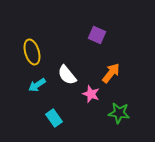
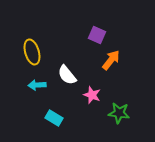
orange arrow: moved 13 px up
cyan arrow: rotated 30 degrees clockwise
pink star: moved 1 px right, 1 px down
cyan rectangle: rotated 24 degrees counterclockwise
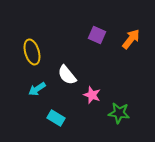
orange arrow: moved 20 px right, 21 px up
cyan arrow: moved 4 px down; rotated 30 degrees counterclockwise
cyan rectangle: moved 2 px right
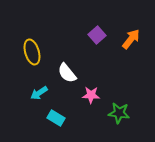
purple square: rotated 24 degrees clockwise
white semicircle: moved 2 px up
cyan arrow: moved 2 px right, 4 px down
pink star: moved 1 px left; rotated 18 degrees counterclockwise
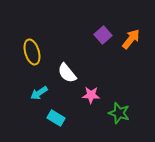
purple square: moved 6 px right
green star: rotated 10 degrees clockwise
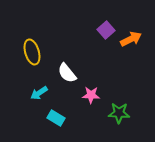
purple square: moved 3 px right, 5 px up
orange arrow: rotated 25 degrees clockwise
green star: rotated 15 degrees counterclockwise
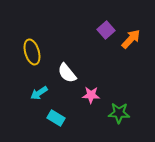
orange arrow: rotated 20 degrees counterclockwise
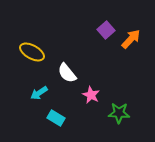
yellow ellipse: rotated 45 degrees counterclockwise
pink star: rotated 24 degrees clockwise
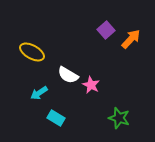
white semicircle: moved 1 px right, 2 px down; rotated 20 degrees counterclockwise
pink star: moved 10 px up
green star: moved 5 px down; rotated 15 degrees clockwise
